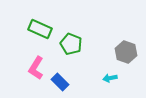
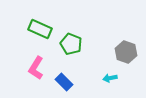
blue rectangle: moved 4 px right
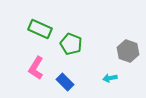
gray hexagon: moved 2 px right, 1 px up
blue rectangle: moved 1 px right
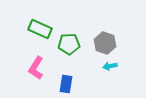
green pentagon: moved 2 px left; rotated 25 degrees counterclockwise
gray hexagon: moved 23 px left, 8 px up
cyan arrow: moved 12 px up
blue rectangle: moved 1 px right, 2 px down; rotated 54 degrees clockwise
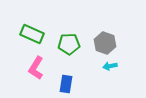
green rectangle: moved 8 px left, 5 px down
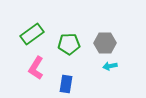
green rectangle: rotated 60 degrees counterclockwise
gray hexagon: rotated 20 degrees counterclockwise
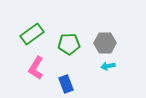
cyan arrow: moved 2 px left
blue rectangle: rotated 30 degrees counterclockwise
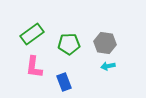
gray hexagon: rotated 10 degrees clockwise
pink L-shape: moved 2 px left, 1 px up; rotated 25 degrees counterclockwise
blue rectangle: moved 2 px left, 2 px up
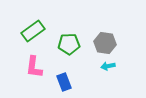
green rectangle: moved 1 px right, 3 px up
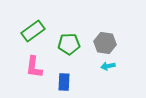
blue rectangle: rotated 24 degrees clockwise
